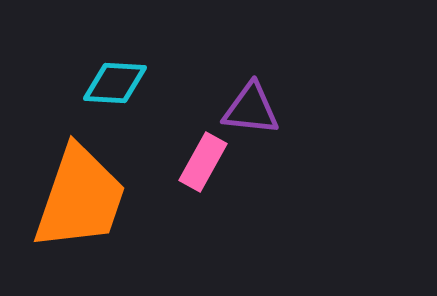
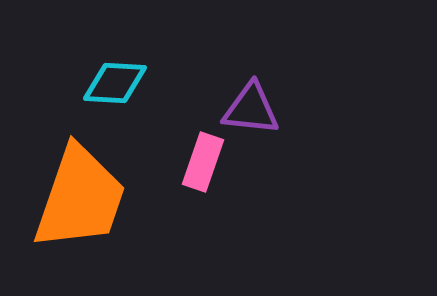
pink rectangle: rotated 10 degrees counterclockwise
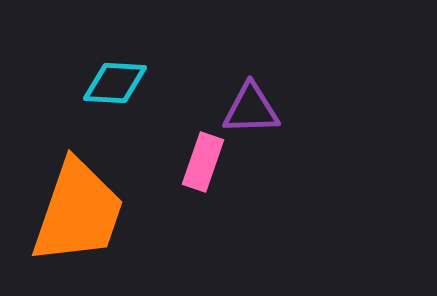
purple triangle: rotated 8 degrees counterclockwise
orange trapezoid: moved 2 px left, 14 px down
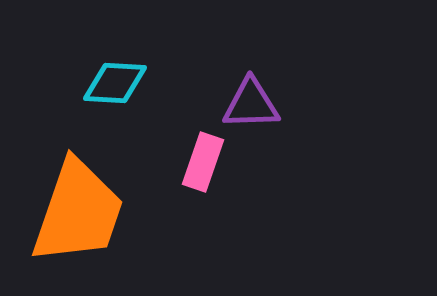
purple triangle: moved 5 px up
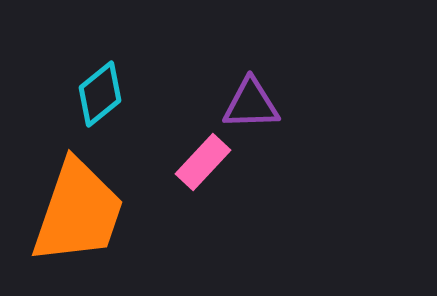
cyan diamond: moved 15 px left, 11 px down; rotated 42 degrees counterclockwise
pink rectangle: rotated 24 degrees clockwise
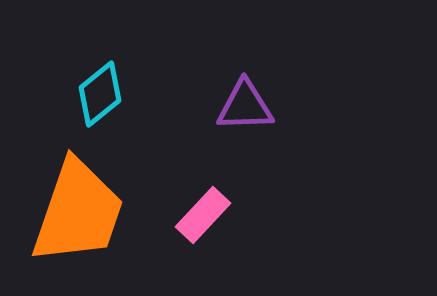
purple triangle: moved 6 px left, 2 px down
pink rectangle: moved 53 px down
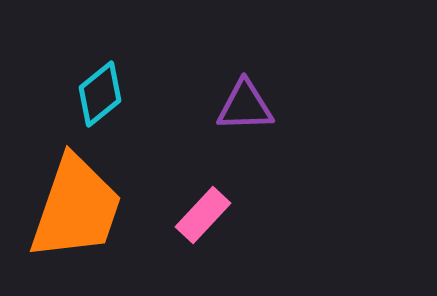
orange trapezoid: moved 2 px left, 4 px up
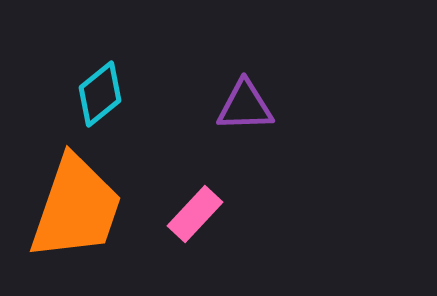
pink rectangle: moved 8 px left, 1 px up
